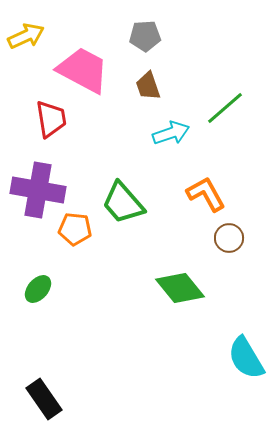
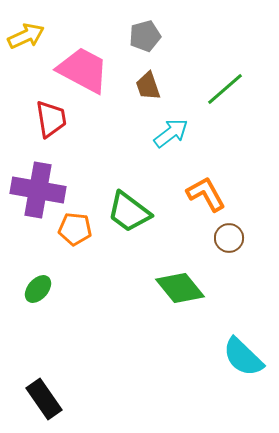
gray pentagon: rotated 12 degrees counterclockwise
green line: moved 19 px up
cyan arrow: rotated 18 degrees counterclockwise
green trapezoid: moved 6 px right, 9 px down; rotated 12 degrees counterclockwise
cyan semicircle: moved 3 px left, 1 px up; rotated 15 degrees counterclockwise
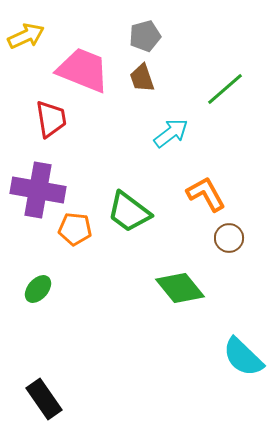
pink trapezoid: rotated 6 degrees counterclockwise
brown trapezoid: moved 6 px left, 8 px up
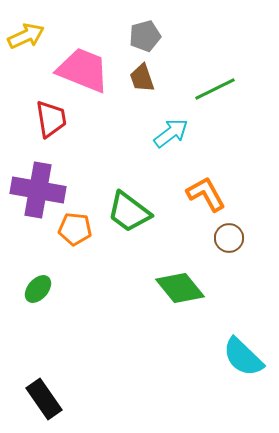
green line: moved 10 px left; rotated 15 degrees clockwise
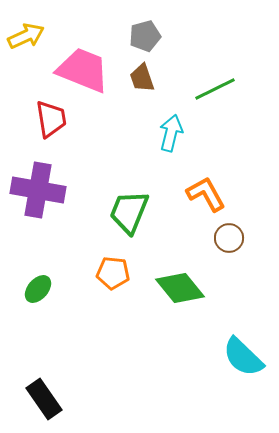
cyan arrow: rotated 39 degrees counterclockwise
green trapezoid: rotated 75 degrees clockwise
orange pentagon: moved 38 px right, 44 px down
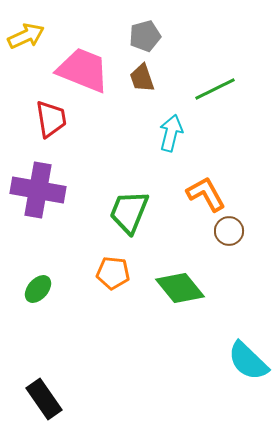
brown circle: moved 7 px up
cyan semicircle: moved 5 px right, 4 px down
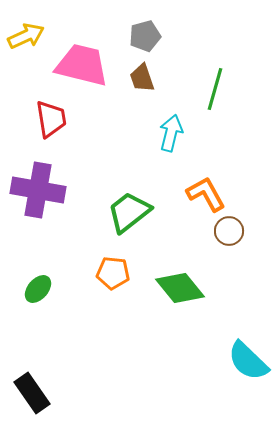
pink trapezoid: moved 1 px left, 5 px up; rotated 8 degrees counterclockwise
green line: rotated 48 degrees counterclockwise
green trapezoid: rotated 30 degrees clockwise
black rectangle: moved 12 px left, 6 px up
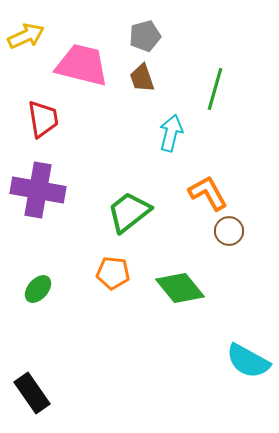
red trapezoid: moved 8 px left
orange L-shape: moved 2 px right, 1 px up
cyan semicircle: rotated 15 degrees counterclockwise
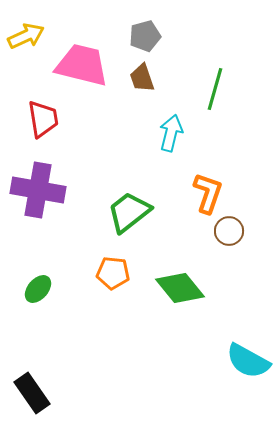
orange L-shape: rotated 48 degrees clockwise
